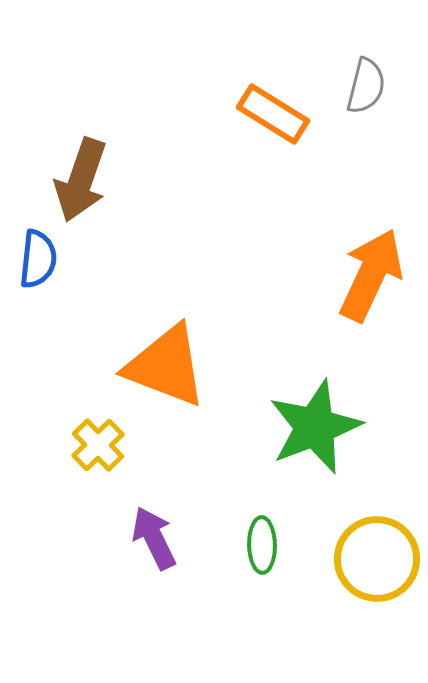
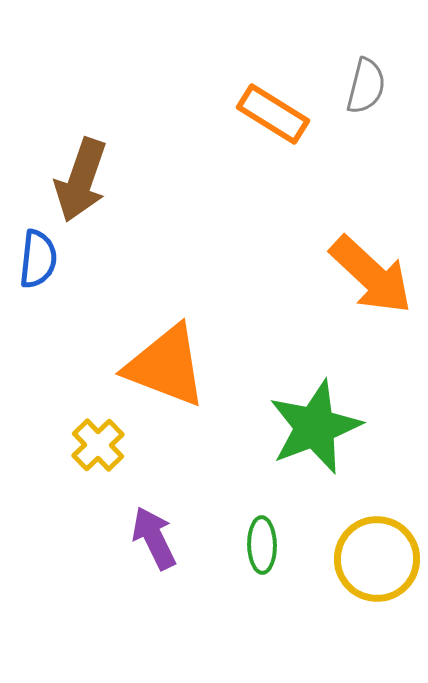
orange arrow: rotated 108 degrees clockwise
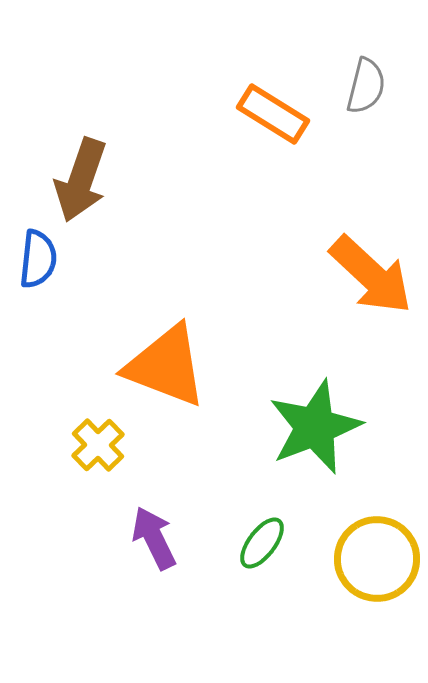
green ellipse: moved 2 px up; rotated 38 degrees clockwise
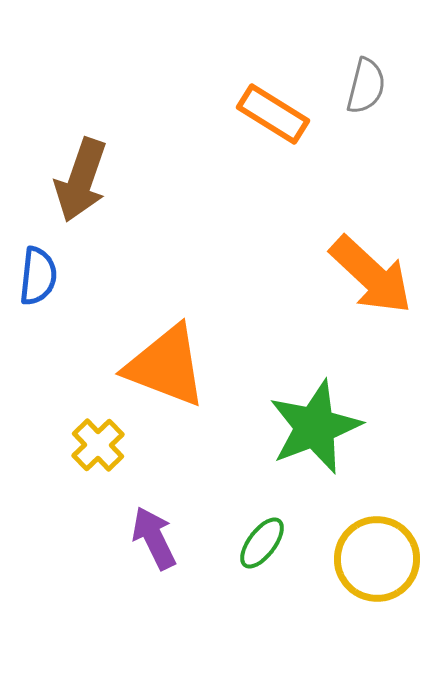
blue semicircle: moved 17 px down
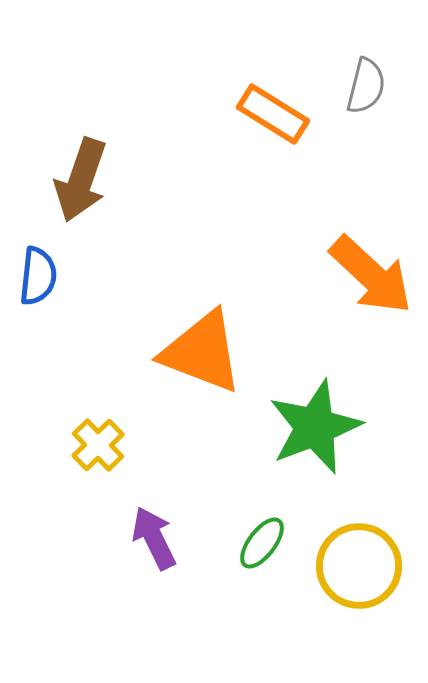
orange triangle: moved 36 px right, 14 px up
yellow circle: moved 18 px left, 7 px down
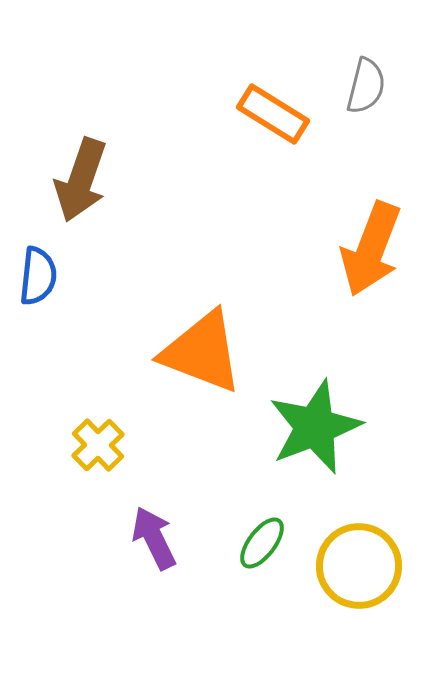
orange arrow: moved 26 px up; rotated 68 degrees clockwise
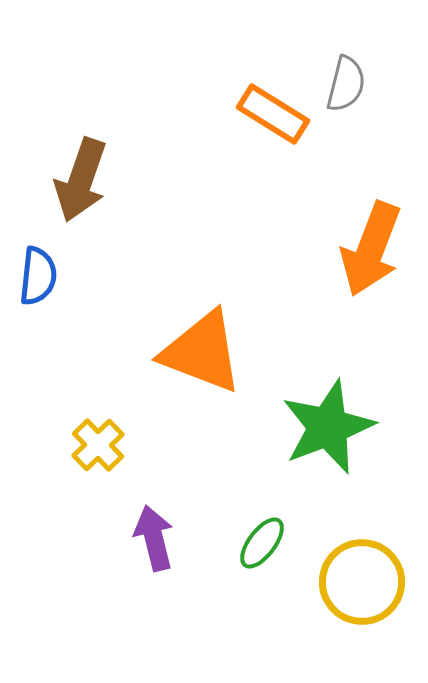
gray semicircle: moved 20 px left, 2 px up
green star: moved 13 px right
purple arrow: rotated 12 degrees clockwise
yellow circle: moved 3 px right, 16 px down
